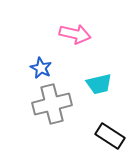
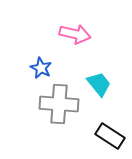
cyan trapezoid: rotated 116 degrees counterclockwise
gray cross: moved 7 px right; rotated 18 degrees clockwise
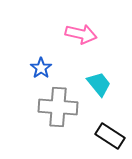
pink arrow: moved 6 px right
blue star: rotated 10 degrees clockwise
gray cross: moved 1 px left, 3 px down
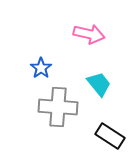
pink arrow: moved 8 px right
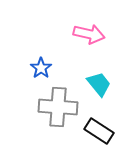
black rectangle: moved 11 px left, 5 px up
